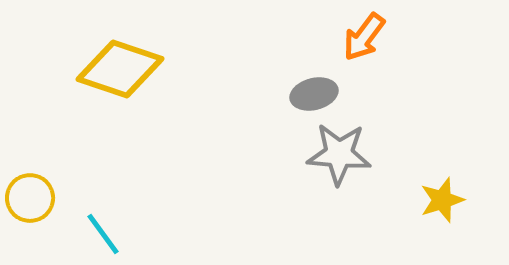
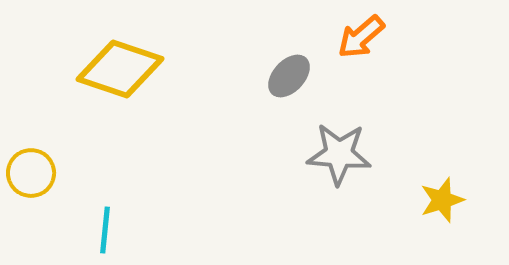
orange arrow: moved 3 px left; rotated 12 degrees clockwise
gray ellipse: moved 25 px left, 18 px up; rotated 33 degrees counterclockwise
yellow circle: moved 1 px right, 25 px up
cyan line: moved 2 px right, 4 px up; rotated 42 degrees clockwise
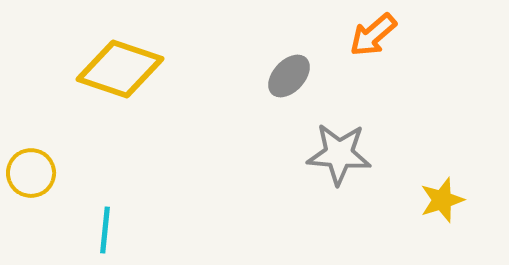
orange arrow: moved 12 px right, 2 px up
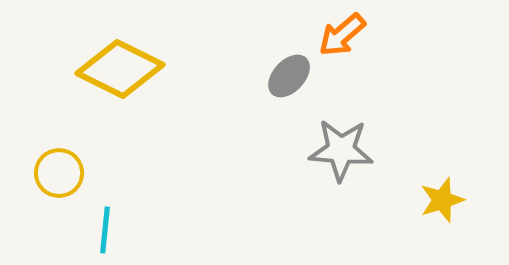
orange arrow: moved 31 px left
yellow diamond: rotated 8 degrees clockwise
gray star: moved 2 px right, 4 px up
yellow circle: moved 28 px right
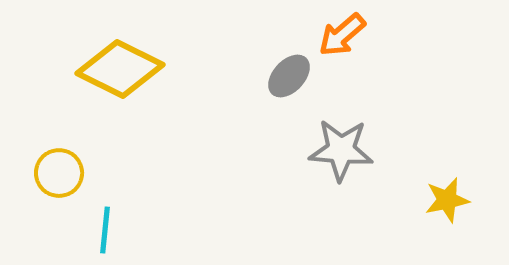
yellow star: moved 5 px right; rotated 6 degrees clockwise
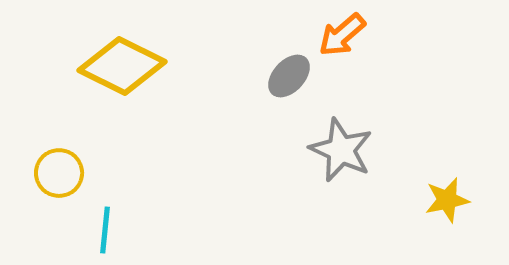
yellow diamond: moved 2 px right, 3 px up
gray star: rotated 20 degrees clockwise
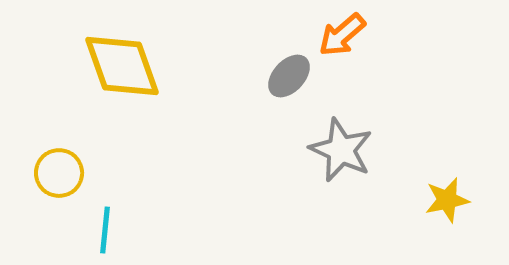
yellow diamond: rotated 44 degrees clockwise
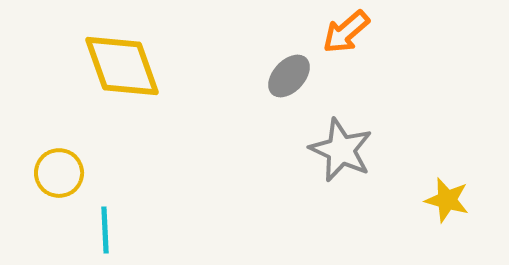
orange arrow: moved 4 px right, 3 px up
yellow star: rotated 27 degrees clockwise
cyan line: rotated 9 degrees counterclockwise
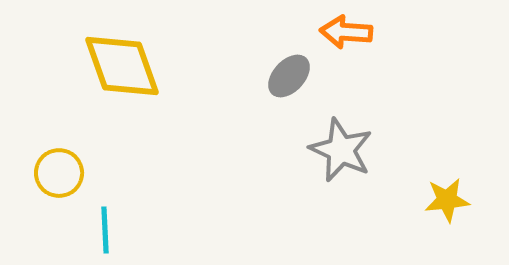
orange arrow: rotated 45 degrees clockwise
yellow star: rotated 21 degrees counterclockwise
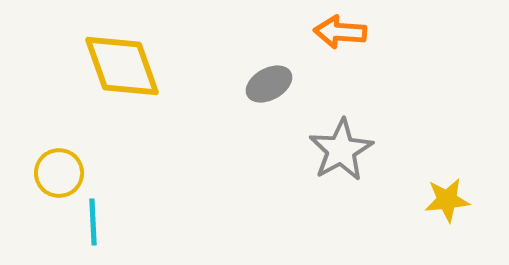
orange arrow: moved 6 px left
gray ellipse: moved 20 px left, 8 px down; rotated 18 degrees clockwise
gray star: rotated 18 degrees clockwise
cyan line: moved 12 px left, 8 px up
